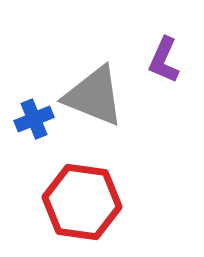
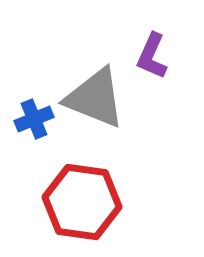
purple L-shape: moved 12 px left, 4 px up
gray triangle: moved 1 px right, 2 px down
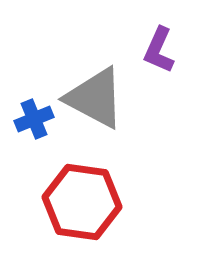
purple L-shape: moved 7 px right, 6 px up
gray triangle: rotated 6 degrees clockwise
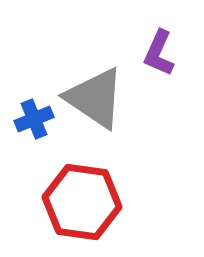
purple L-shape: moved 3 px down
gray triangle: rotated 6 degrees clockwise
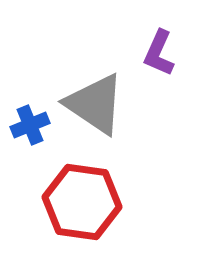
gray triangle: moved 6 px down
blue cross: moved 4 px left, 6 px down
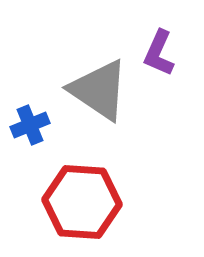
gray triangle: moved 4 px right, 14 px up
red hexagon: rotated 4 degrees counterclockwise
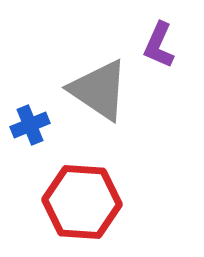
purple L-shape: moved 8 px up
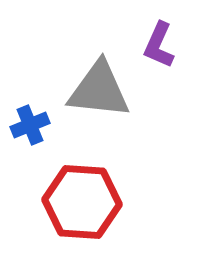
gray triangle: rotated 28 degrees counterclockwise
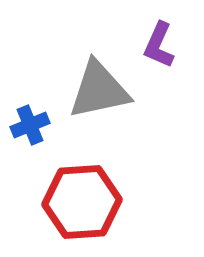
gray triangle: rotated 18 degrees counterclockwise
red hexagon: rotated 8 degrees counterclockwise
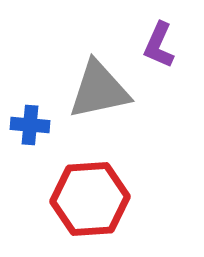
blue cross: rotated 27 degrees clockwise
red hexagon: moved 8 px right, 3 px up
